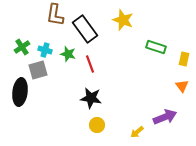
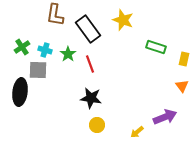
black rectangle: moved 3 px right
green star: rotated 21 degrees clockwise
gray square: rotated 18 degrees clockwise
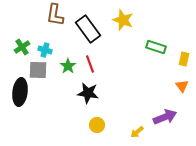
green star: moved 12 px down
black star: moved 3 px left, 5 px up
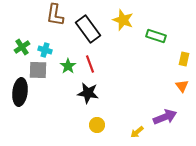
green rectangle: moved 11 px up
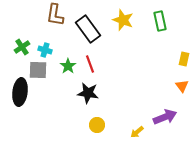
green rectangle: moved 4 px right, 15 px up; rotated 60 degrees clockwise
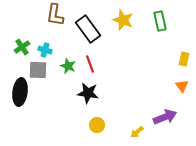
green star: rotated 14 degrees counterclockwise
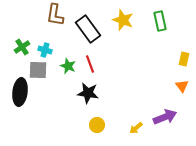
yellow arrow: moved 1 px left, 4 px up
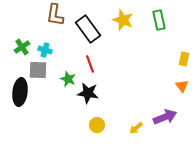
green rectangle: moved 1 px left, 1 px up
green star: moved 13 px down
